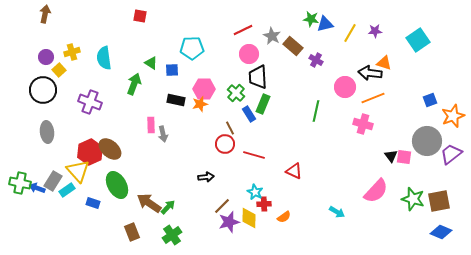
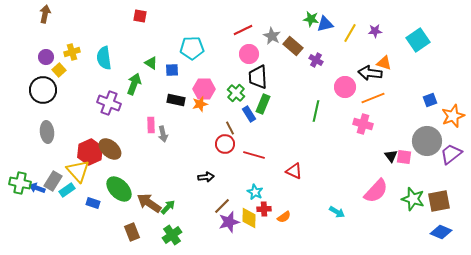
purple cross at (90, 102): moved 19 px right, 1 px down
green ellipse at (117, 185): moved 2 px right, 4 px down; rotated 16 degrees counterclockwise
red cross at (264, 204): moved 5 px down
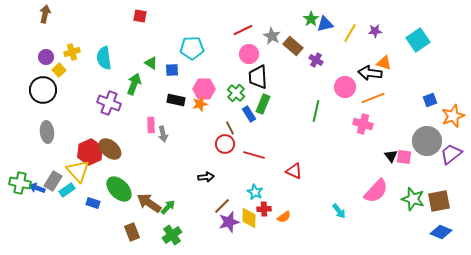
green star at (311, 19): rotated 28 degrees clockwise
cyan arrow at (337, 212): moved 2 px right, 1 px up; rotated 21 degrees clockwise
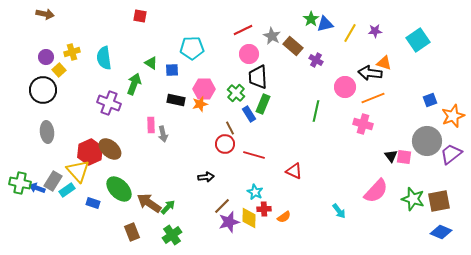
brown arrow at (45, 14): rotated 90 degrees clockwise
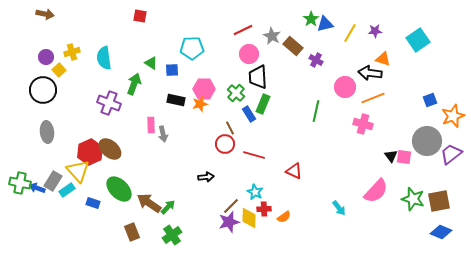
orange triangle at (384, 63): moved 1 px left, 4 px up
brown line at (222, 206): moved 9 px right
cyan arrow at (339, 211): moved 3 px up
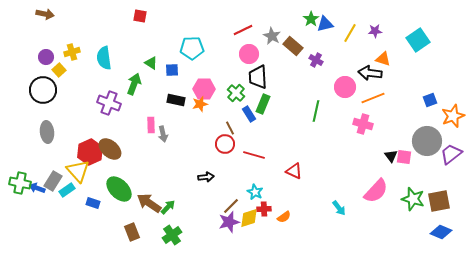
yellow diamond at (249, 218): rotated 70 degrees clockwise
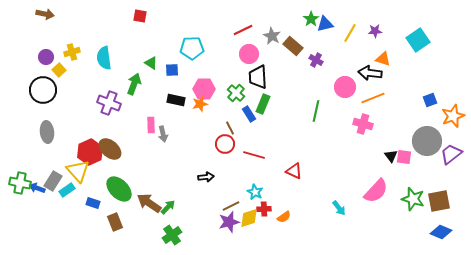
brown line at (231, 206): rotated 18 degrees clockwise
brown rectangle at (132, 232): moved 17 px left, 10 px up
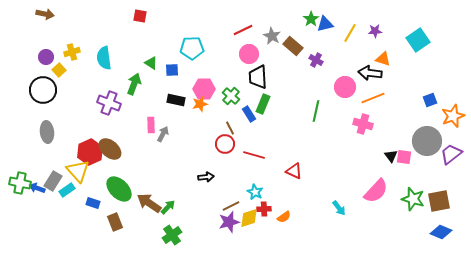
green cross at (236, 93): moved 5 px left, 3 px down
gray arrow at (163, 134): rotated 140 degrees counterclockwise
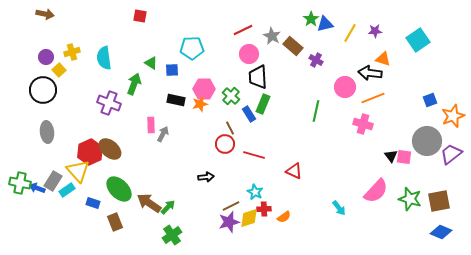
green star at (413, 199): moved 3 px left
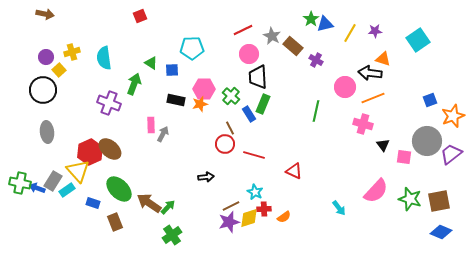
red square at (140, 16): rotated 32 degrees counterclockwise
black triangle at (391, 156): moved 8 px left, 11 px up
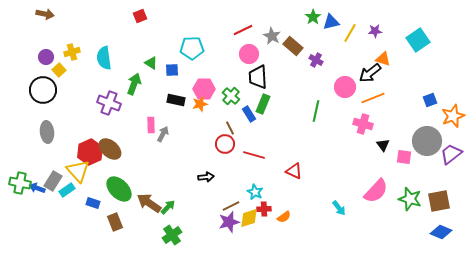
green star at (311, 19): moved 2 px right, 2 px up
blue triangle at (325, 24): moved 6 px right, 2 px up
black arrow at (370, 73): rotated 45 degrees counterclockwise
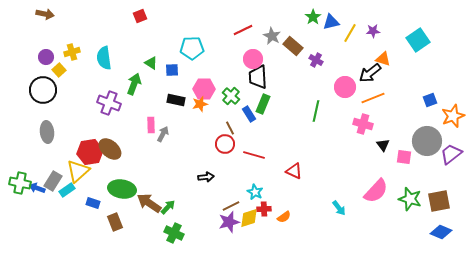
purple star at (375, 31): moved 2 px left
pink circle at (249, 54): moved 4 px right, 5 px down
red hexagon at (90, 152): rotated 15 degrees clockwise
yellow triangle at (78, 171): rotated 30 degrees clockwise
green ellipse at (119, 189): moved 3 px right; rotated 36 degrees counterclockwise
green cross at (172, 235): moved 2 px right, 2 px up; rotated 30 degrees counterclockwise
